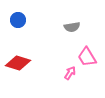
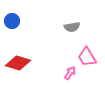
blue circle: moved 6 px left, 1 px down
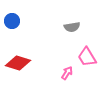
pink arrow: moved 3 px left
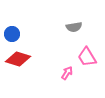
blue circle: moved 13 px down
gray semicircle: moved 2 px right
red diamond: moved 4 px up
